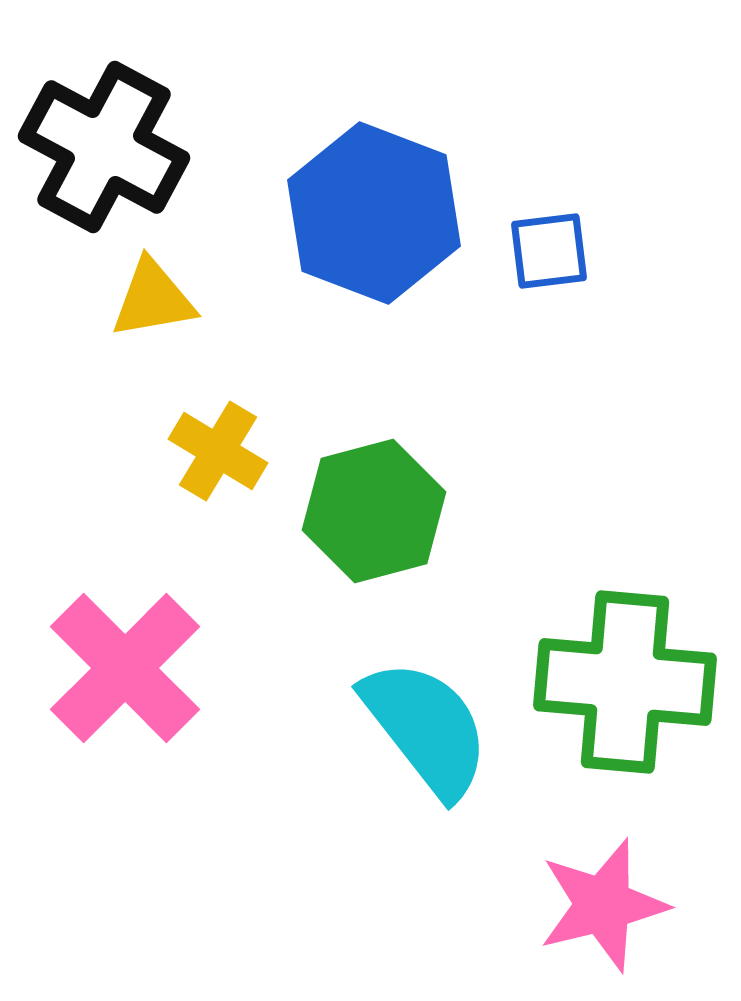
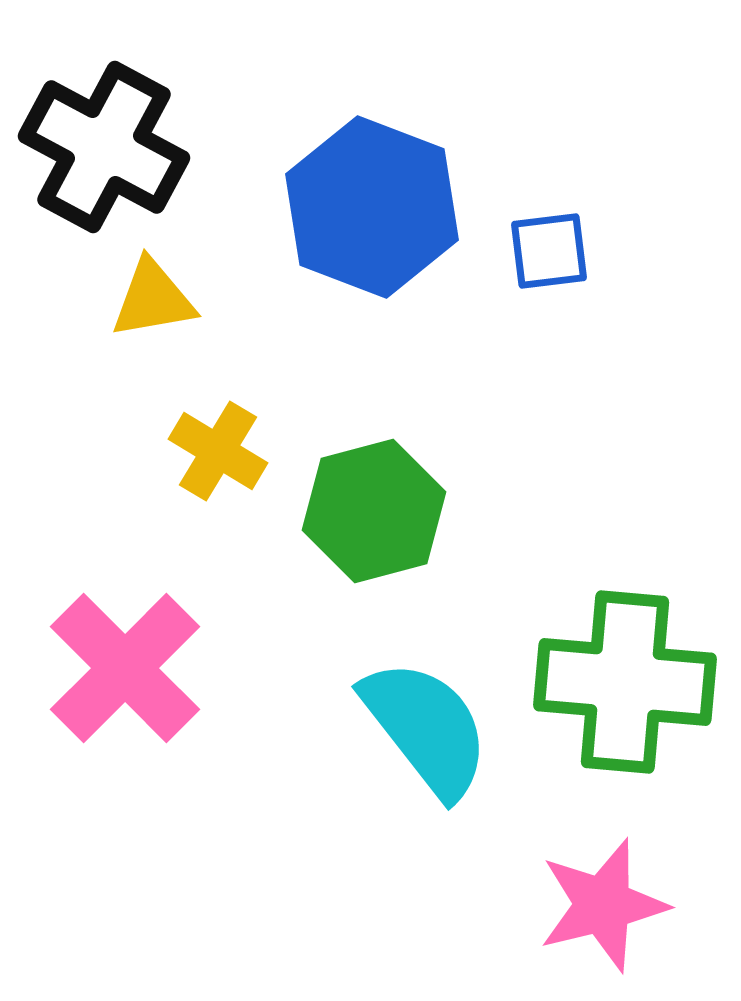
blue hexagon: moved 2 px left, 6 px up
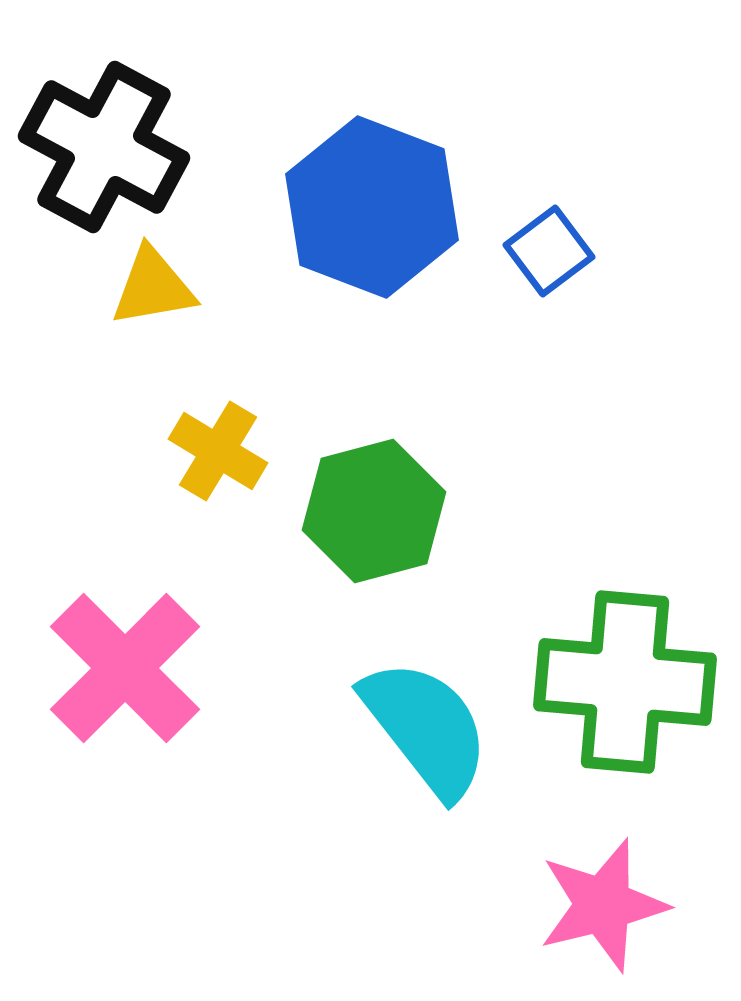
blue square: rotated 30 degrees counterclockwise
yellow triangle: moved 12 px up
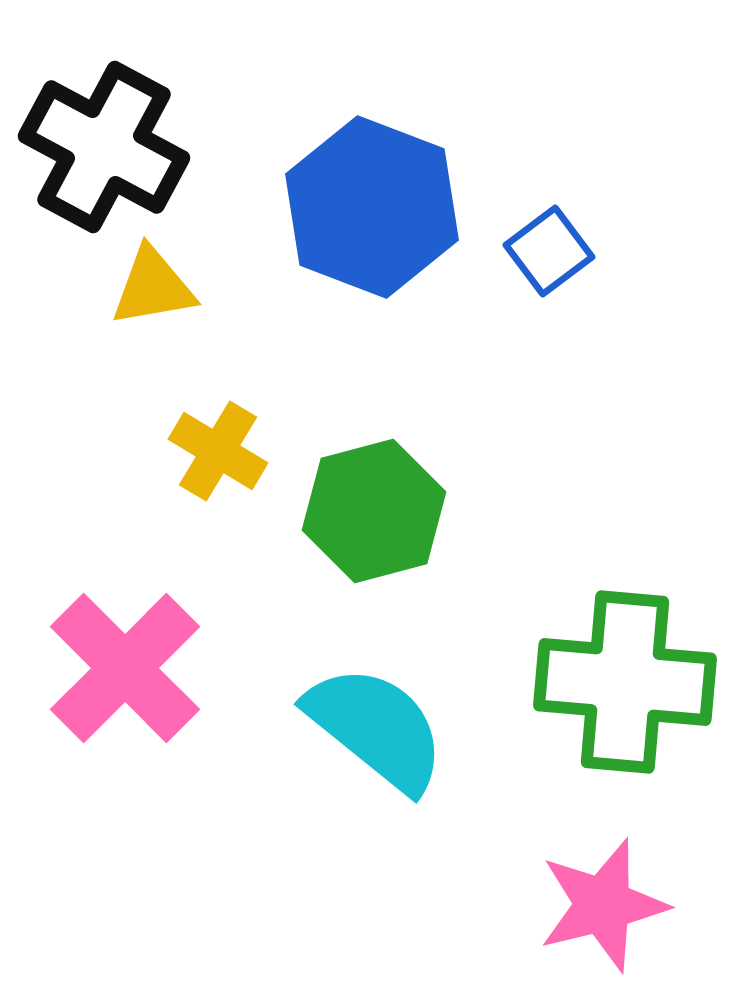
cyan semicircle: moved 50 px left; rotated 13 degrees counterclockwise
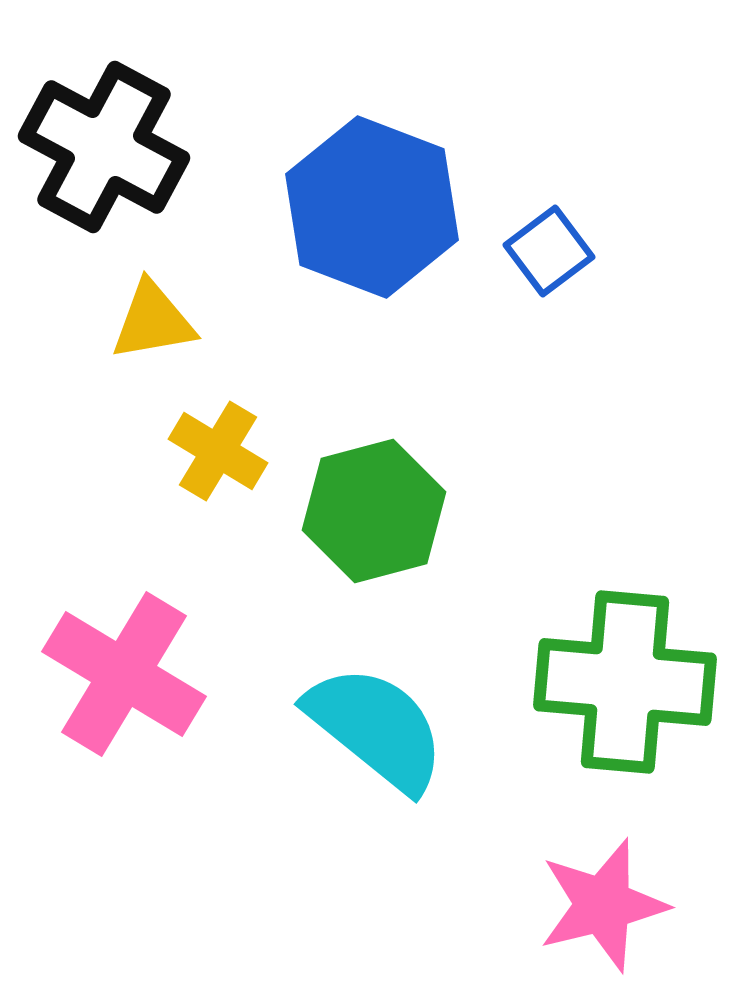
yellow triangle: moved 34 px down
pink cross: moved 1 px left, 6 px down; rotated 14 degrees counterclockwise
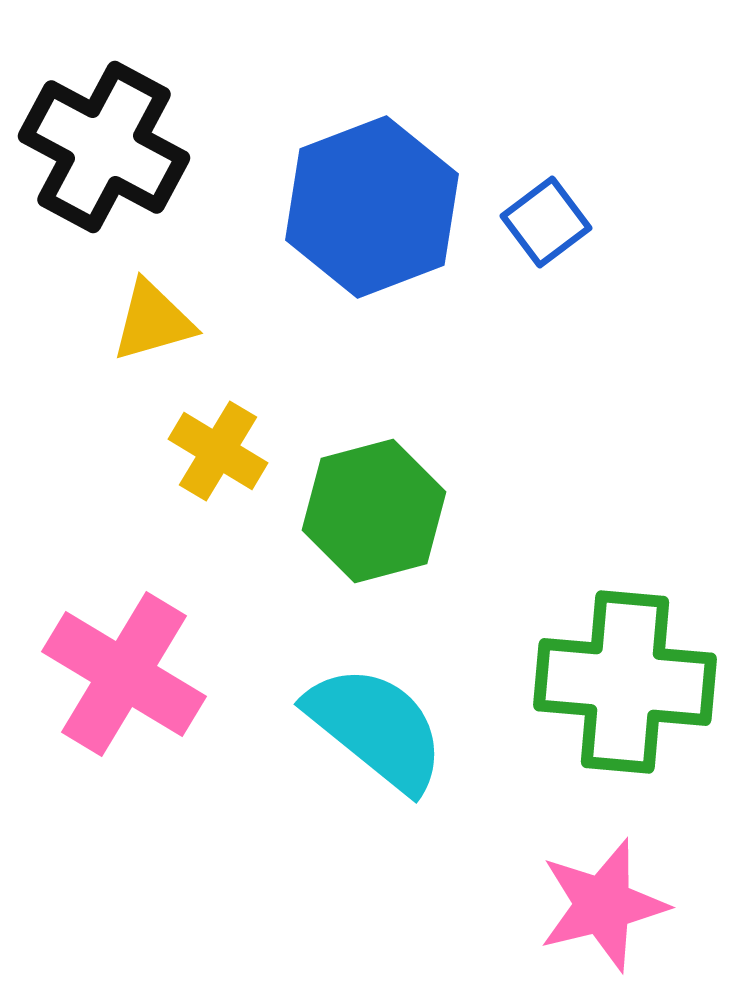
blue hexagon: rotated 18 degrees clockwise
blue square: moved 3 px left, 29 px up
yellow triangle: rotated 6 degrees counterclockwise
